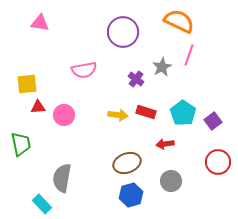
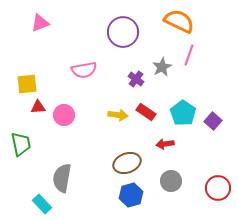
pink triangle: rotated 30 degrees counterclockwise
red rectangle: rotated 18 degrees clockwise
purple square: rotated 12 degrees counterclockwise
red circle: moved 26 px down
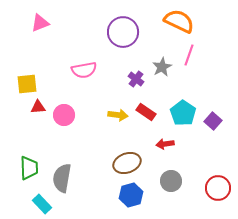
green trapezoid: moved 8 px right, 24 px down; rotated 10 degrees clockwise
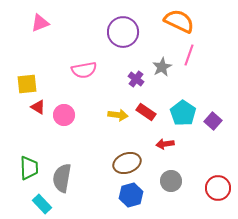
red triangle: rotated 35 degrees clockwise
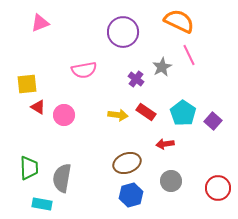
pink line: rotated 45 degrees counterclockwise
cyan rectangle: rotated 36 degrees counterclockwise
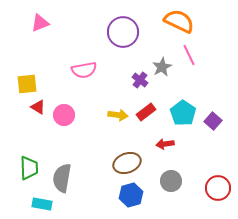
purple cross: moved 4 px right, 1 px down
red rectangle: rotated 72 degrees counterclockwise
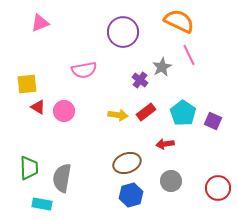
pink circle: moved 4 px up
purple square: rotated 18 degrees counterclockwise
